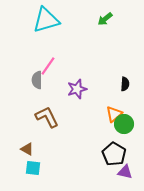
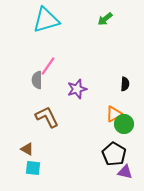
orange triangle: rotated 12 degrees clockwise
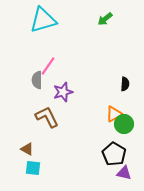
cyan triangle: moved 3 px left
purple star: moved 14 px left, 3 px down
purple triangle: moved 1 px left, 1 px down
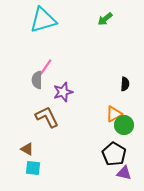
pink line: moved 3 px left, 2 px down
green circle: moved 1 px down
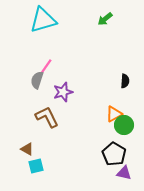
gray semicircle: rotated 18 degrees clockwise
black semicircle: moved 3 px up
cyan square: moved 3 px right, 2 px up; rotated 21 degrees counterclockwise
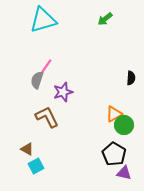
black semicircle: moved 6 px right, 3 px up
cyan square: rotated 14 degrees counterclockwise
